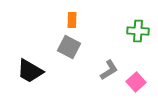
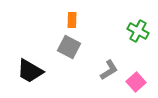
green cross: rotated 25 degrees clockwise
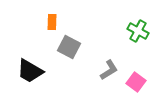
orange rectangle: moved 20 px left, 2 px down
pink square: rotated 12 degrees counterclockwise
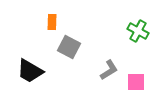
pink square: rotated 36 degrees counterclockwise
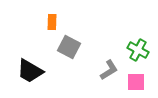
green cross: moved 19 px down
